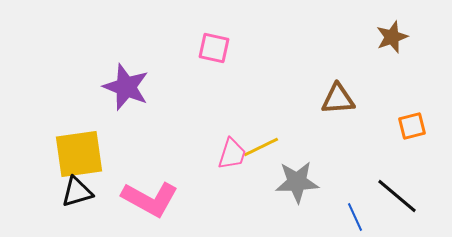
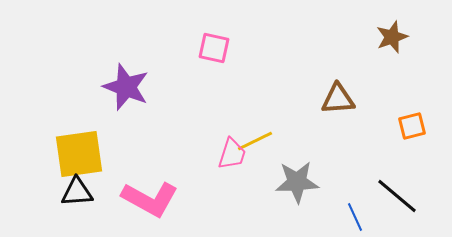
yellow line: moved 6 px left, 6 px up
black triangle: rotated 12 degrees clockwise
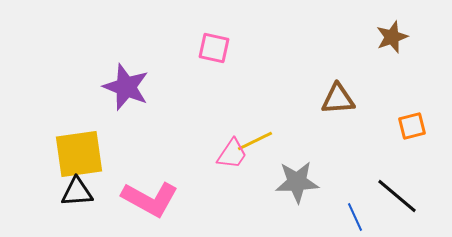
pink trapezoid: rotated 16 degrees clockwise
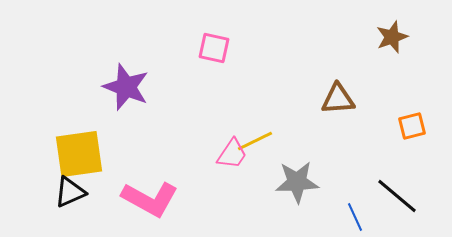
black triangle: moved 7 px left; rotated 20 degrees counterclockwise
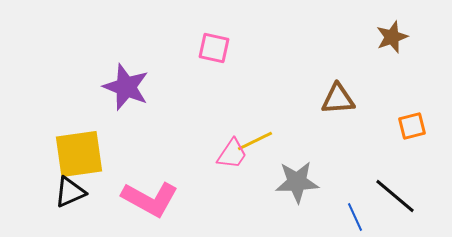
black line: moved 2 px left
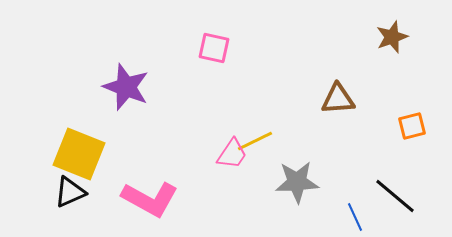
yellow square: rotated 30 degrees clockwise
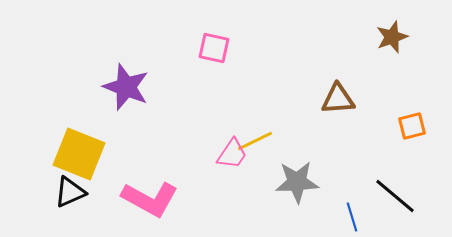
blue line: moved 3 px left; rotated 8 degrees clockwise
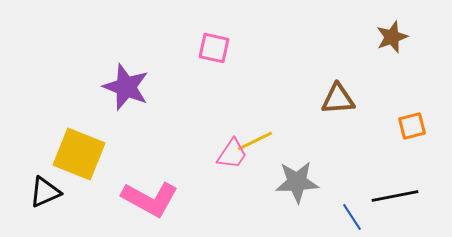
black triangle: moved 25 px left
black line: rotated 51 degrees counterclockwise
blue line: rotated 16 degrees counterclockwise
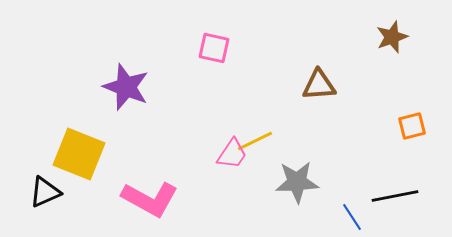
brown triangle: moved 19 px left, 14 px up
